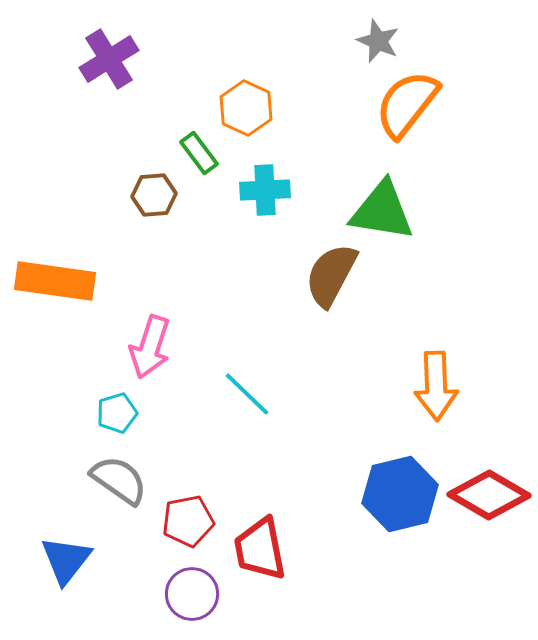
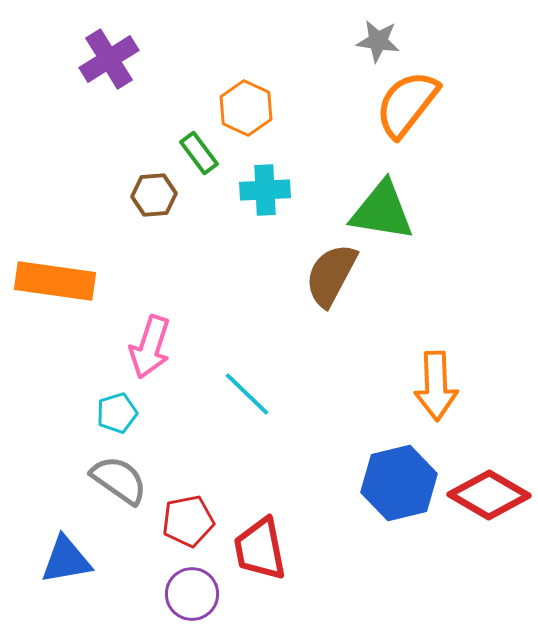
gray star: rotated 15 degrees counterclockwise
blue hexagon: moved 1 px left, 11 px up
blue triangle: rotated 42 degrees clockwise
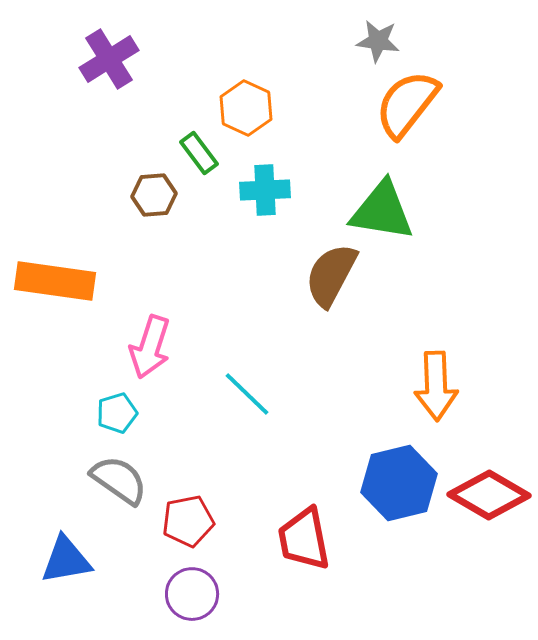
red trapezoid: moved 44 px right, 10 px up
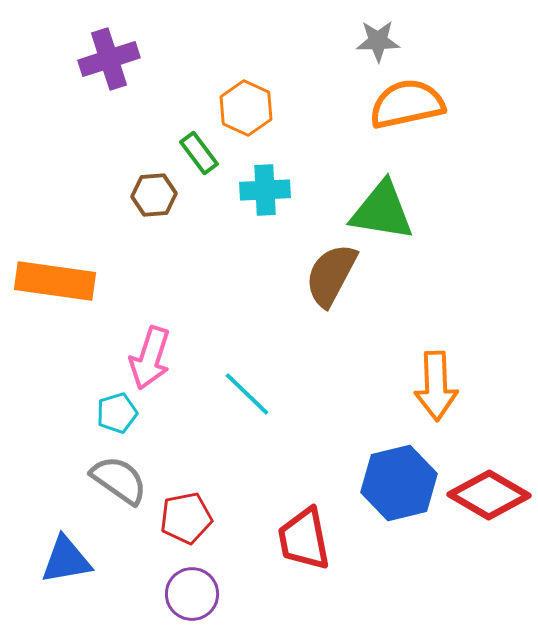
gray star: rotated 9 degrees counterclockwise
purple cross: rotated 14 degrees clockwise
orange semicircle: rotated 40 degrees clockwise
pink arrow: moved 11 px down
red pentagon: moved 2 px left, 3 px up
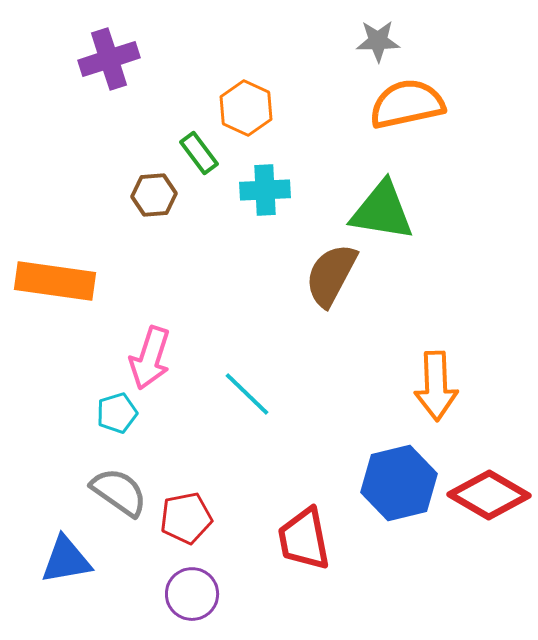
gray semicircle: moved 12 px down
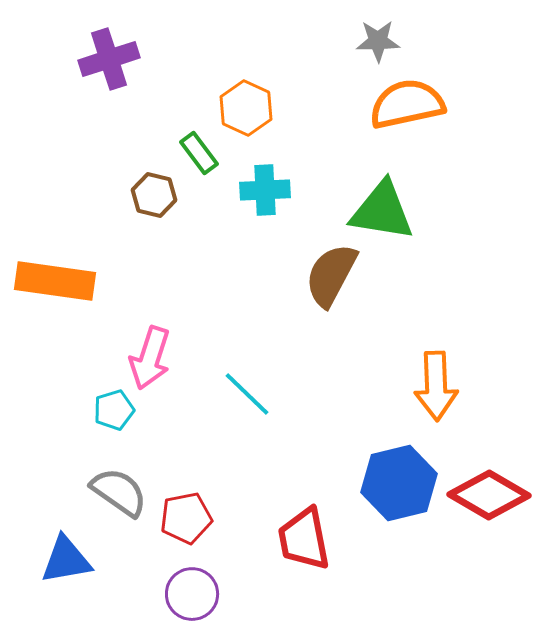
brown hexagon: rotated 18 degrees clockwise
cyan pentagon: moved 3 px left, 3 px up
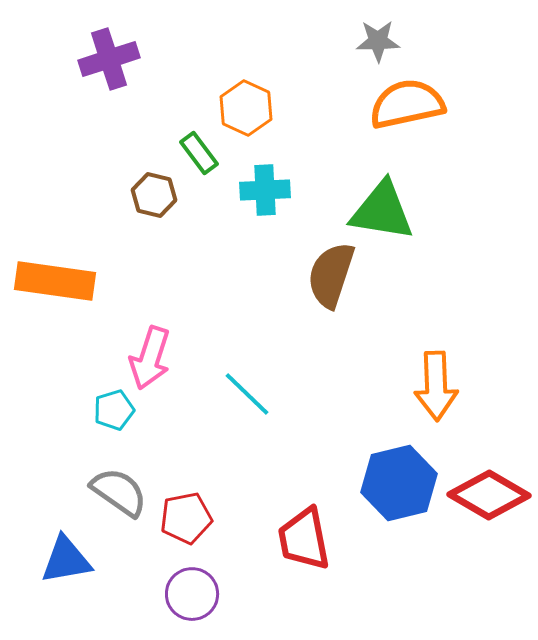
brown semicircle: rotated 10 degrees counterclockwise
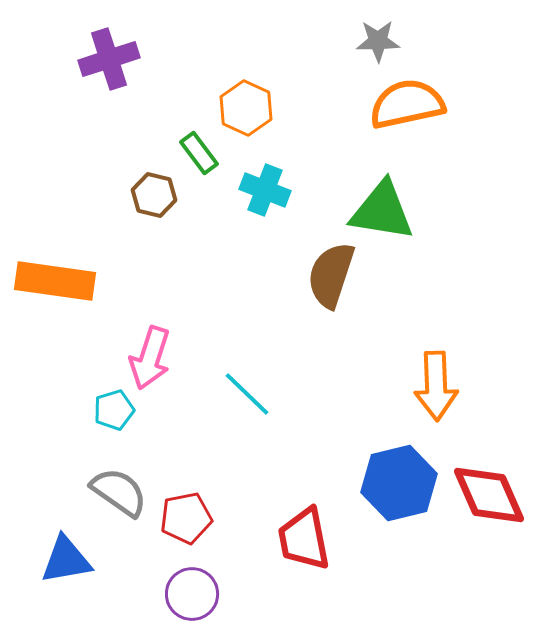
cyan cross: rotated 24 degrees clockwise
red diamond: rotated 36 degrees clockwise
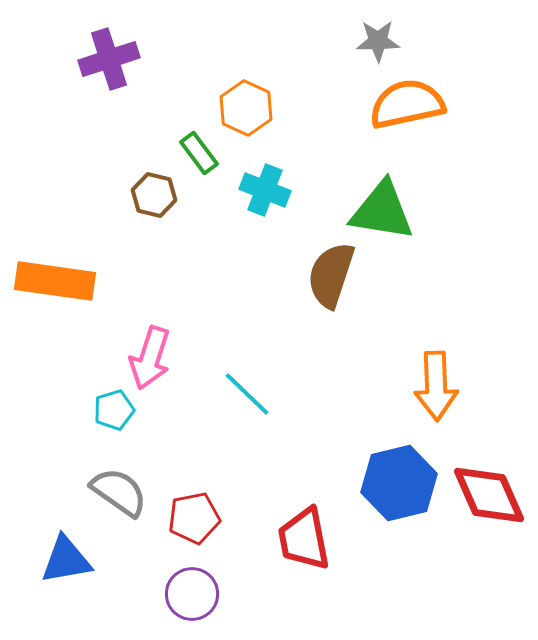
red pentagon: moved 8 px right
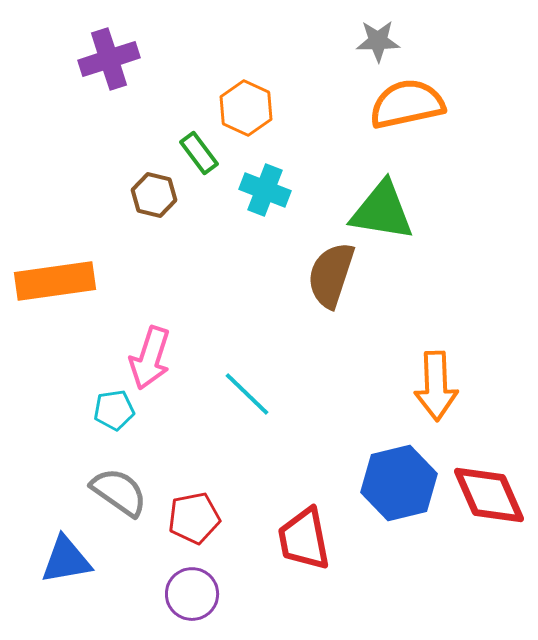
orange rectangle: rotated 16 degrees counterclockwise
cyan pentagon: rotated 9 degrees clockwise
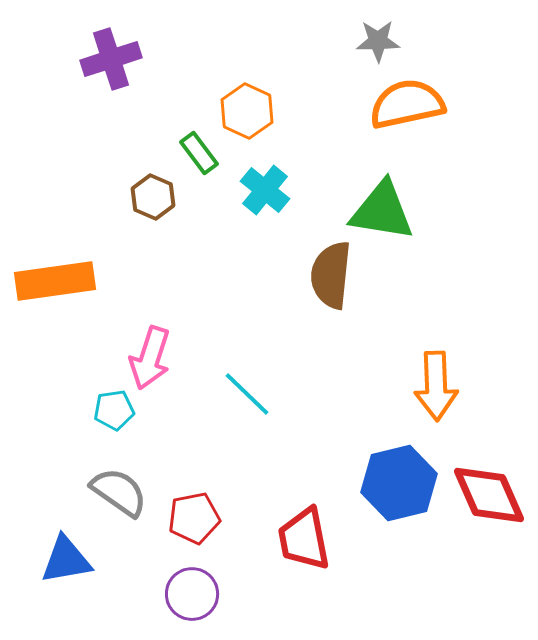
purple cross: moved 2 px right
orange hexagon: moved 1 px right, 3 px down
cyan cross: rotated 18 degrees clockwise
brown hexagon: moved 1 px left, 2 px down; rotated 9 degrees clockwise
brown semicircle: rotated 12 degrees counterclockwise
